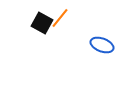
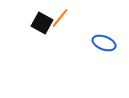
blue ellipse: moved 2 px right, 2 px up
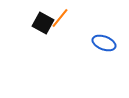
black square: moved 1 px right
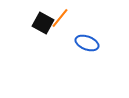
blue ellipse: moved 17 px left
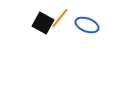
blue ellipse: moved 18 px up
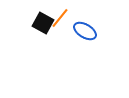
blue ellipse: moved 2 px left, 6 px down; rotated 10 degrees clockwise
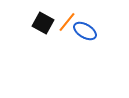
orange line: moved 7 px right, 4 px down
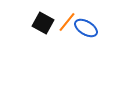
blue ellipse: moved 1 px right, 3 px up
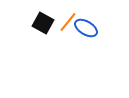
orange line: moved 1 px right
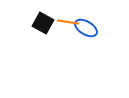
orange line: rotated 60 degrees clockwise
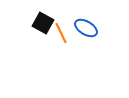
orange line: moved 7 px left, 11 px down; rotated 55 degrees clockwise
